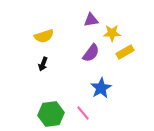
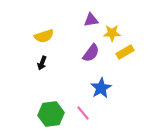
black arrow: moved 1 px left, 1 px up
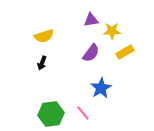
yellow star: moved 2 px up
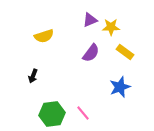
purple triangle: moved 1 px left; rotated 14 degrees counterclockwise
yellow star: moved 1 px left, 4 px up
yellow rectangle: rotated 66 degrees clockwise
black arrow: moved 9 px left, 13 px down
blue star: moved 19 px right, 1 px up; rotated 10 degrees clockwise
green hexagon: moved 1 px right
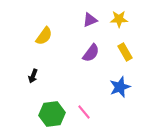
yellow star: moved 8 px right, 8 px up
yellow semicircle: rotated 36 degrees counterclockwise
yellow rectangle: rotated 24 degrees clockwise
pink line: moved 1 px right, 1 px up
